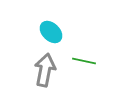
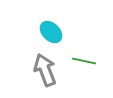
gray arrow: rotated 32 degrees counterclockwise
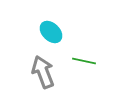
gray arrow: moved 2 px left, 2 px down
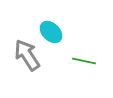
gray arrow: moved 16 px left, 17 px up; rotated 12 degrees counterclockwise
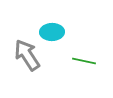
cyan ellipse: moved 1 px right; rotated 45 degrees counterclockwise
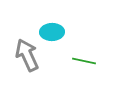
gray arrow: rotated 8 degrees clockwise
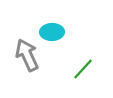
green line: moved 1 px left, 8 px down; rotated 60 degrees counterclockwise
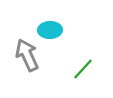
cyan ellipse: moved 2 px left, 2 px up
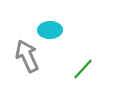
gray arrow: moved 1 px down
